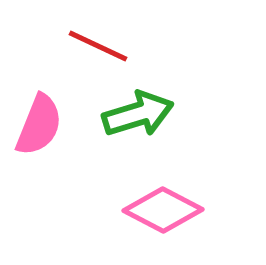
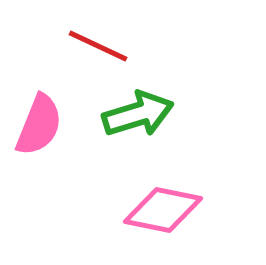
pink diamond: rotated 16 degrees counterclockwise
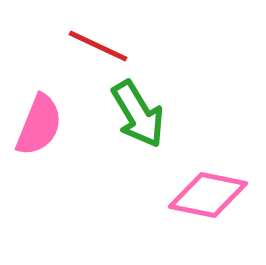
green arrow: rotated 76 degrees clockwise
pink diamond: moved 45 px right, 15 px up
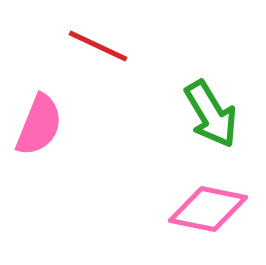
green arrow: moved 73 px right
pink diamond: moved 14 px down
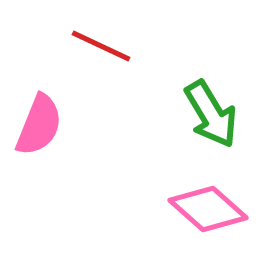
red line: moved 3 px right
pink diamond: rotated 30 degrees clockwise
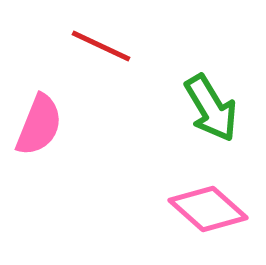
green arrow: moved 6 px up
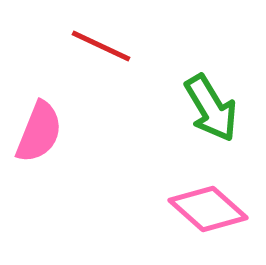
pink semicircle: moved 7 px down
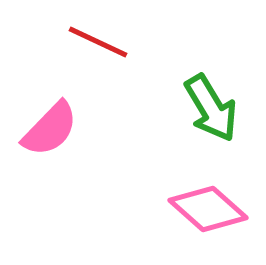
red line: moved 3 px left, 4 px up
pink semicircle: moved 11 px right, 3 px up; rotated 22 degrees clockwise
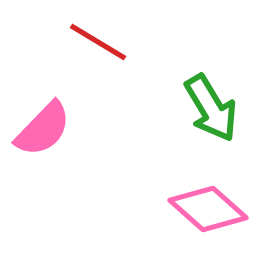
red line: rotated 6 degrees clockwise
pink semicircle: moved 7 px left
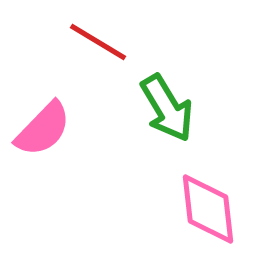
green arrow: moved 44 px left
pink diamond: rotated 42 degrees clockwise
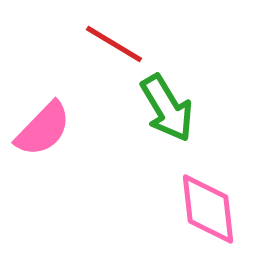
red line: moved 16 px right, 2 px down
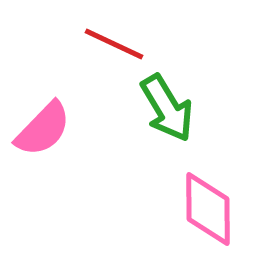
red line: rotated 6 degrees counterclockwise
pink diamond: rotated 6 degrees clockwise
